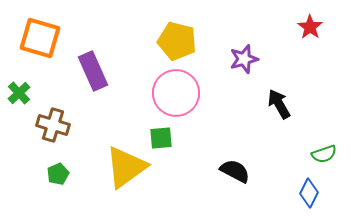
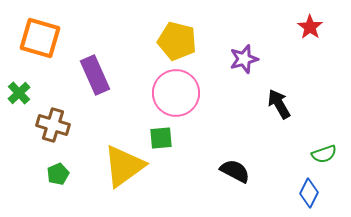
purple rectangle: moved 2 px right, 4 px down
yellow triangle: moved 2 px left, 1 px up
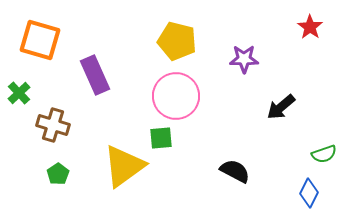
orange square: moved 2 px down
purple star: rotated 16 degrees clockwise
pink circle: moved 3 px down
black arrow: moved 2 px right, 3 px down; rotated 100 degrees counterclockwise
green pentagon: rotated 10 degrees counterclockwise
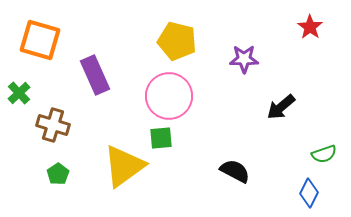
pink circle: moved 7 px left
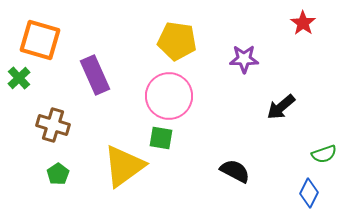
red star: moved 7 px left, 4 px up
yellow pentagon: rotated 6 degrees counterclockwise
green cross: moved 15 px up
green square: rotated 15 degrees clockwise
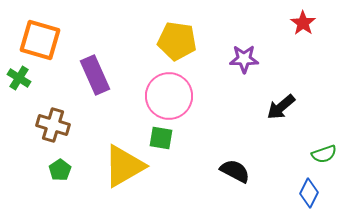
green cross: rotated 15 degrees counterclockwise
yellow triangle: rotated 6 degrees clockwise
green pentagon: moved 2 px right, 4 px up
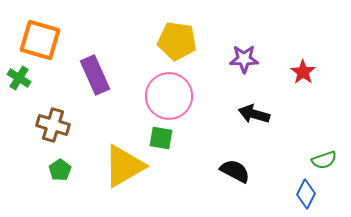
red star: moved 49 px down
black arrow: moved 27 px left, 7 px down; rotated 56 degrees clockwise
green semicircle: moved 6 px down
blue diamond: moved 3 px left, 1 px down
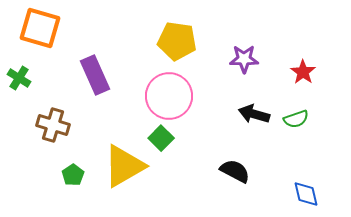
orange square: moved 12 px up
green square: rotated 35 degrees clockwise
green semicircle: moved 28 px left, 41 px up
green pentagon: moved 13 px right, 5 px down
blue diamond: rotated 40 degrees counterclockwise
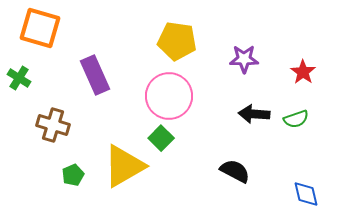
black arrow: rotated 12 degrees counterclockwise
green pentagon: rotated 10 degrees clockwise
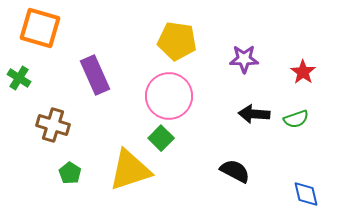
yellow triangle: moved 6 px right, 4 px down; rotated 12 degrees clockwise
green pentagon: moved 3 px left, 2 px up; rotated 15 degrees counterclockwise
